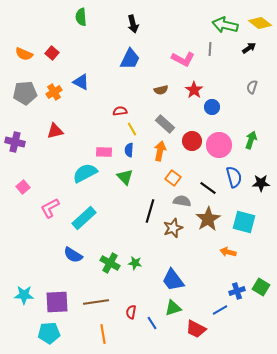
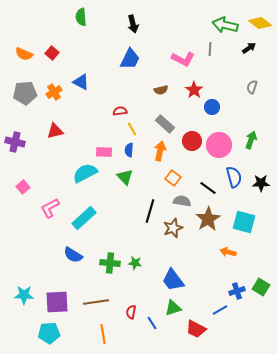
green cross at (110, 263): rotated 24 degrees counterclockwise
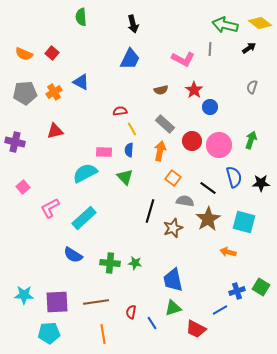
blue circle at (212, 107): moved 2 px left
gray semicircle at (182, 201): moved 3 px right
blue trapezoid at (173, 280): rotated 25 degrees clockwise
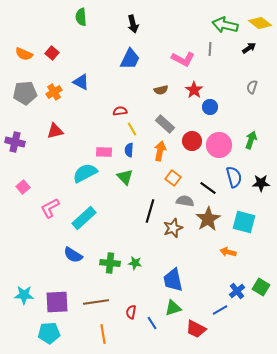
blue cross at (237, 291): rotated 21 degrees counterclockwise
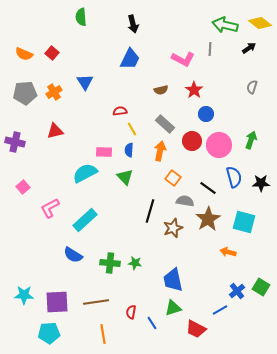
blue triangle at (81, 82): moved 4 px right; rotated 30 degrees clockwise
blue circle at (210, 107): moved 4 px left, 7 px down
cyan rectangle at (84, 218): moved 1 px right, 2 px down
